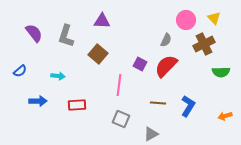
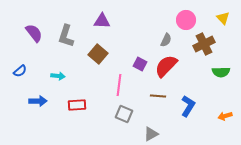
yellow triangle: moved 9 px right
brown line: moved 7 px up
gray square: moved 3 px right, 5 px up
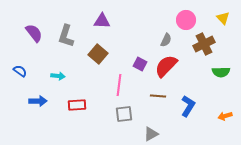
blue semicircle: rotated 104 degrees counterclockwise
gray square: rotated 30 degrees counterclockwise
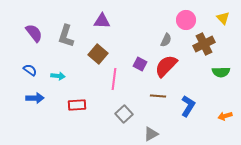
blue semicircle: moved 10 px right, 1 px up
pink line: moved 5 px left, 6 px up
blue arrow: moved 3 px left, 3 px up
gray square: rotated 36 degrees counterclockwise
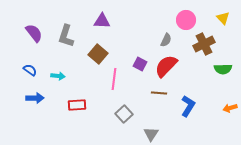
green semicircle: moved 2 px right, 3 px up
brown line: moved 1 px right, 3 px up
orange arrow: moved 5 px right, 8 px up
gray triangle: rotated 28 degrees counterclockwise
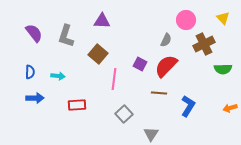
blue semicircle: moved 2 px down; rotated 56 degrees clockwise
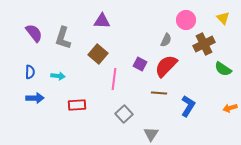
gray L-shape: moved 3 px left, 2 px down
green semicircle: rotated 36 degrees clockwise
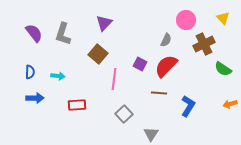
purple triangle: moved 2 px right, 2 px down; rotated 48 degrees counterclockwise
gray L-shape: moved 4 px up
orange arrow: moved 4 px up
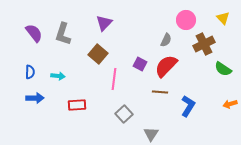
brown line: moved 1 px right, 1 px up
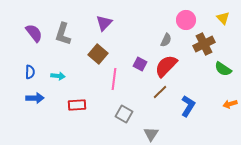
brown line: rotated 49 degrees counterclockwise
gray square: rotated 18 degrees counterclockwise
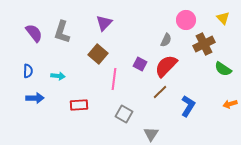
gray L-shape: moved 1 px left, 2 px up
blue semicircle: moved 2 px left, 1 px up
red rectangle: moved 2 px right
